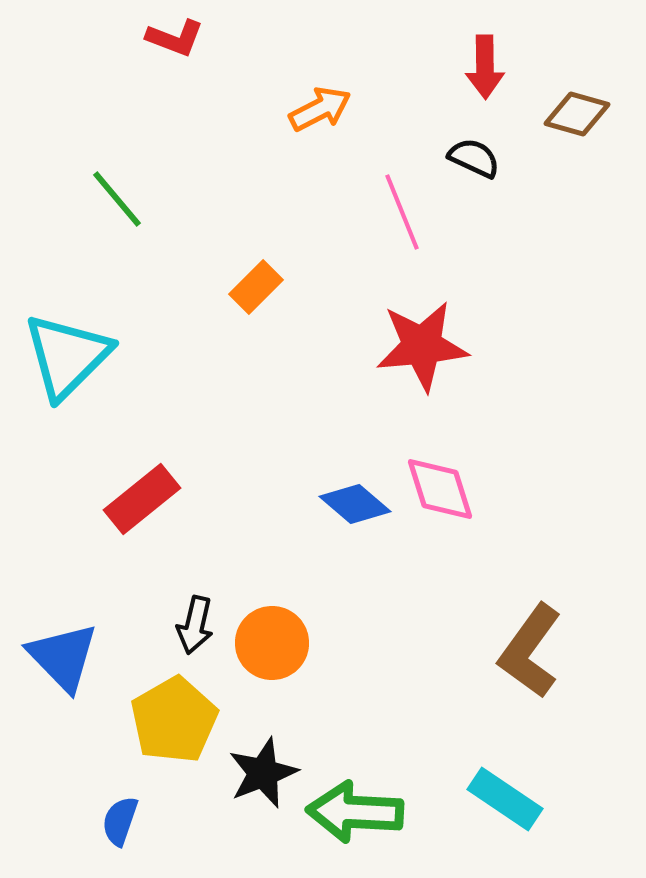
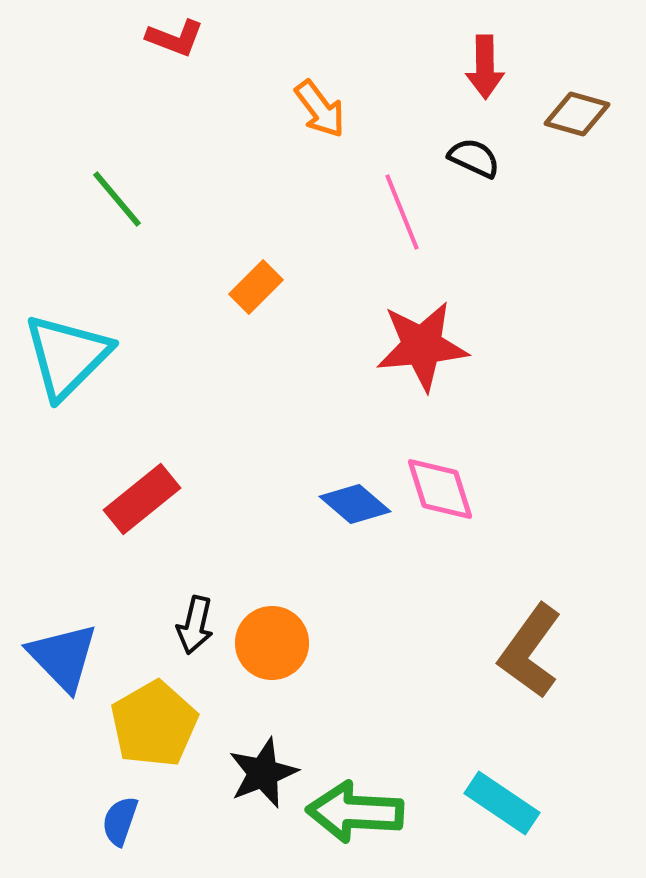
orange arrow: rotated 80 degrees clockwise
yellow pentagon: moved 20 px left, 4 px down
cyan rectangle: moved 3 px left, 4 px down
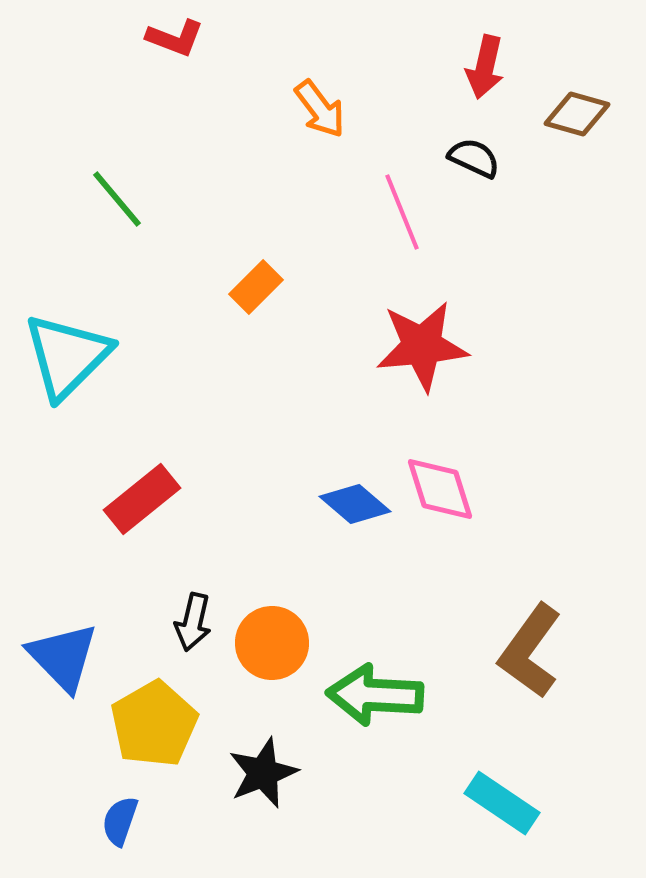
red arrow: rotated 14 degrees clockwise
black arrow: moved 2 px left, 3 px up
green arrow: moved 20 px right, 117 px up
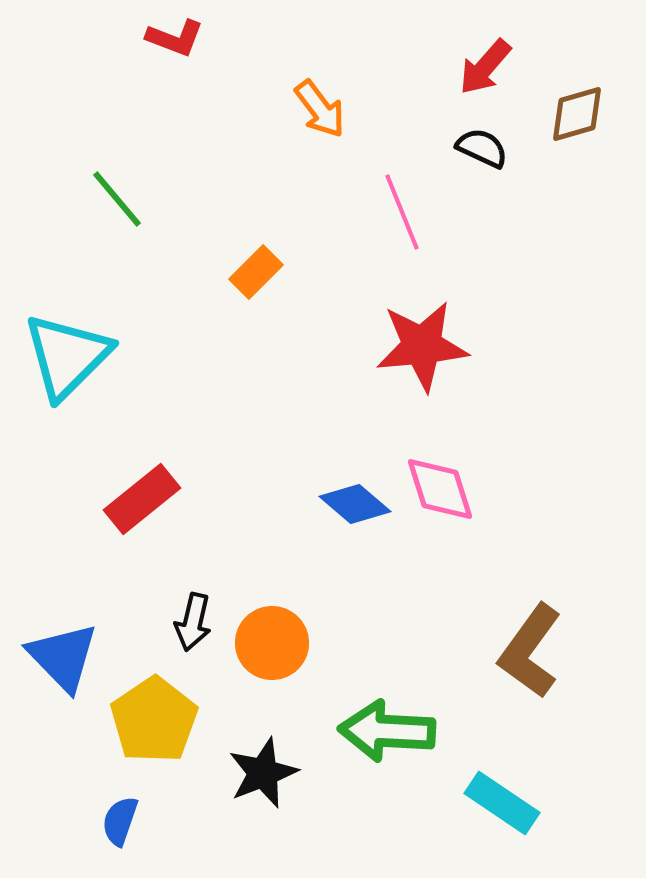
red arrow: rotated 28 degrees clockwise
brown diamond: rotated 32 degrees counterclockwise
black semicircle: moved 8 px right, 10 px up
orange rectangle: moved 15 px up
green arrow: moved 12 px right, 36 px down
yellow pentagon: moved 4 px up; rotated 4 degrees counterclockwise
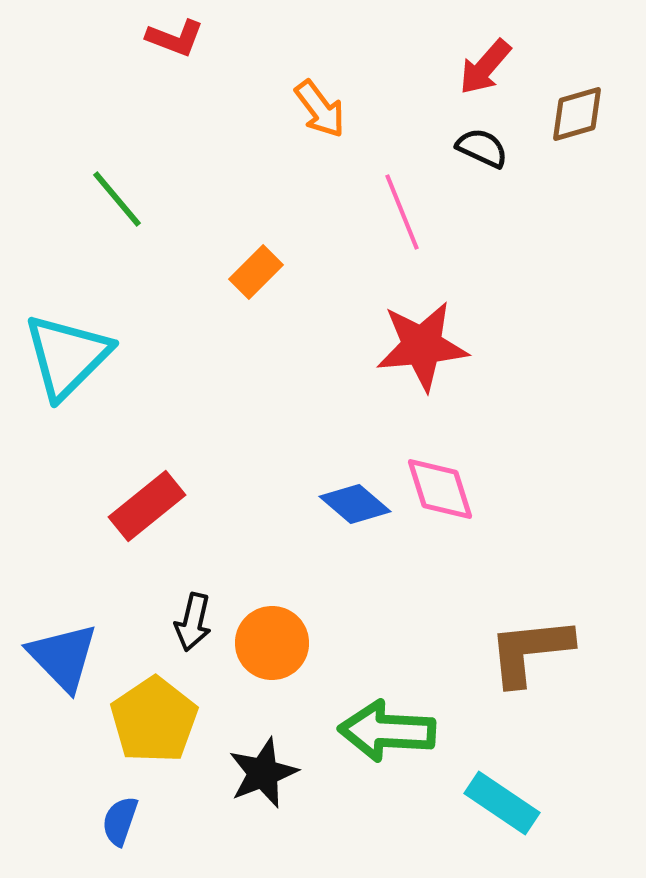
red rectangle: moved 5 px right, 7 px down
brown L-shape: rotated 48 degrees clockwise
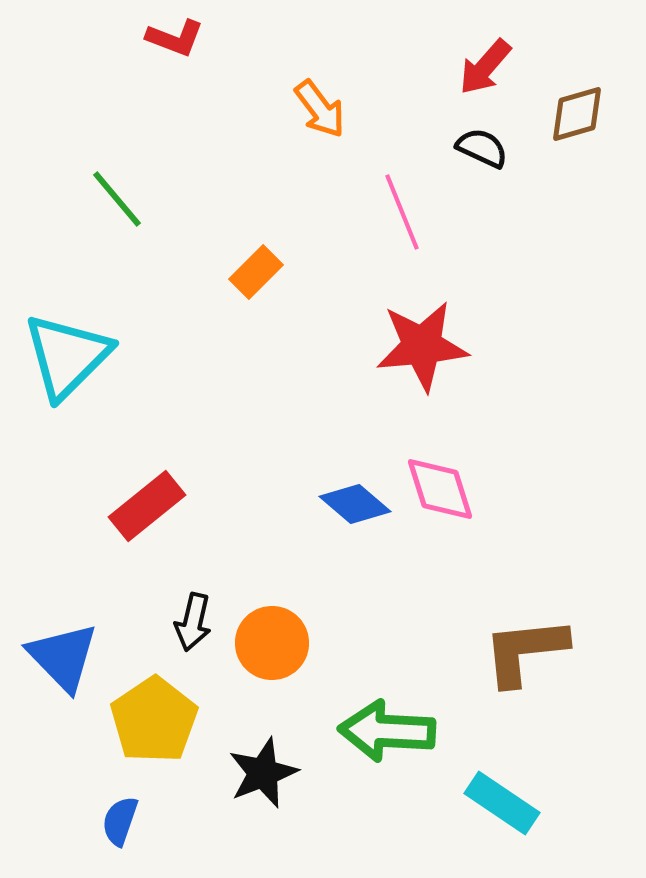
brown L-shape: moved 5 px left
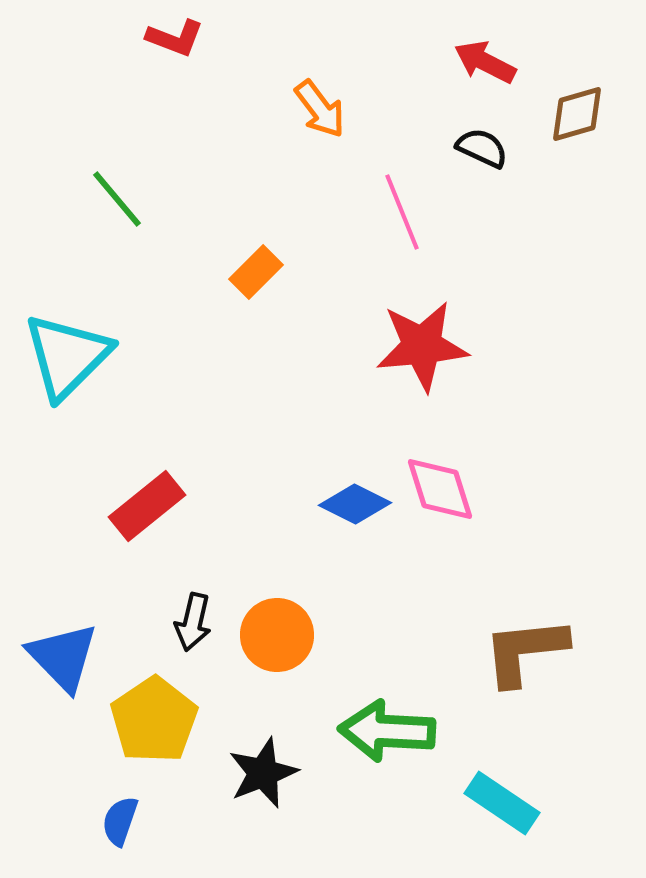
red arrow: moved 5 px up; rotated 76 degrees clockwise
blue diamond: rotated 14 degrees counterclockwise
orange circle: moved 5 px right, 8 px up
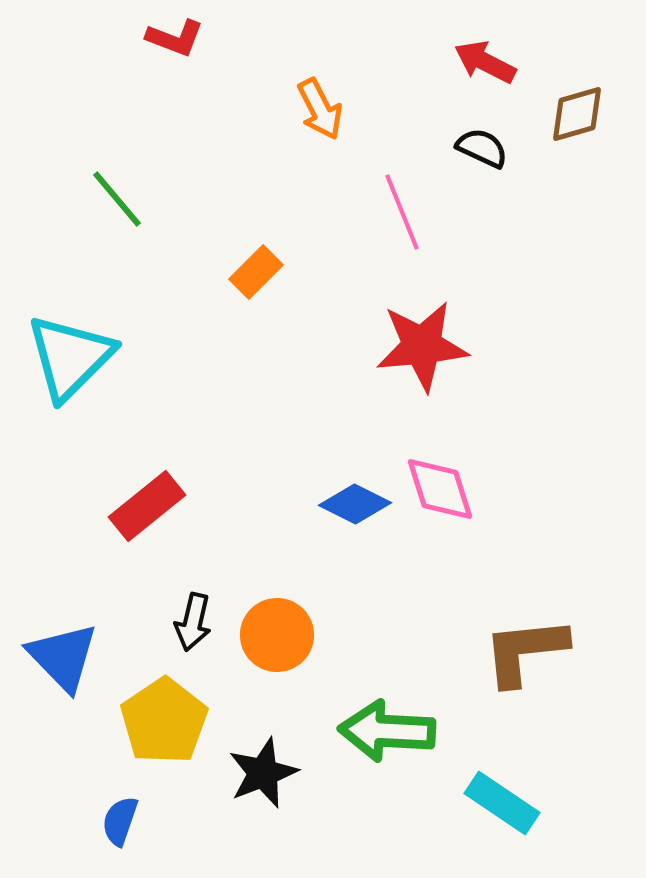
orange arrow: rotated 10 degrees clockwise
cyan triangle: moved 3 px right, 1 px down
yellow pentagon: moved 10 px right, 1 px down
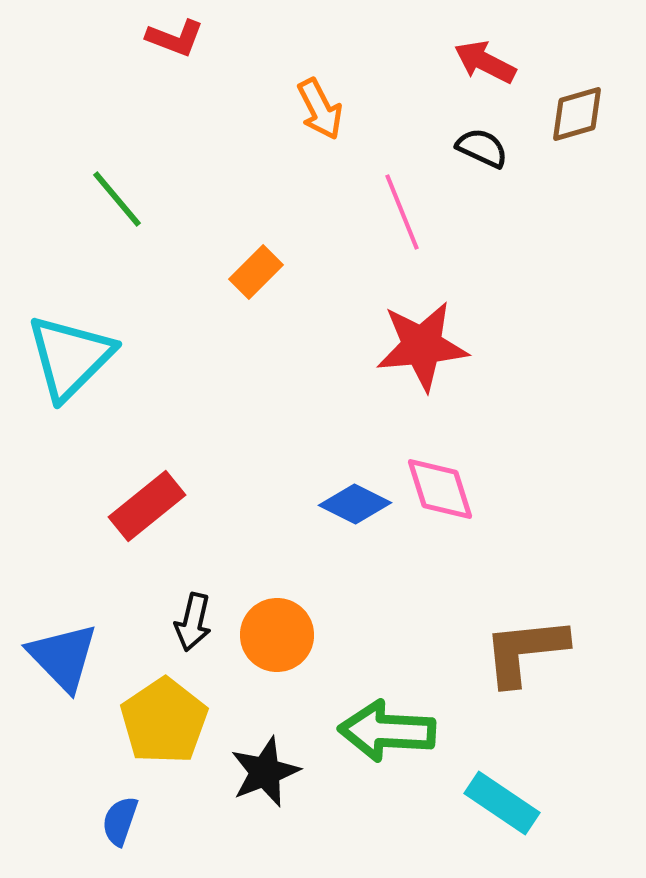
black star: moved 2 px right, 1 px up
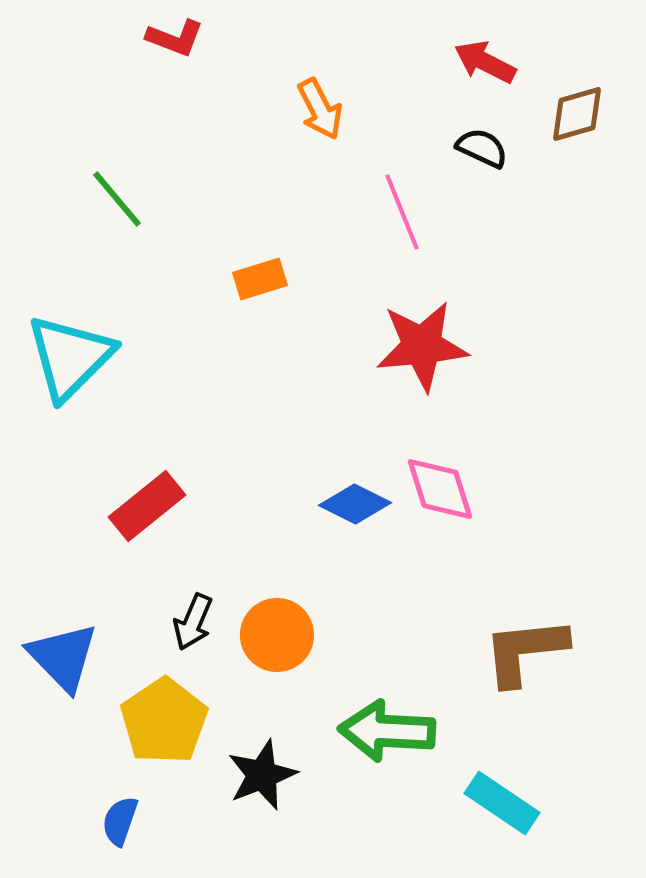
orange rectangle: moved 4 px right, 7 px down; rotated 28 degrees clockwise
black arrow: rotated 10 degrees clockwise
black star: moved 3 px left, 3 px down
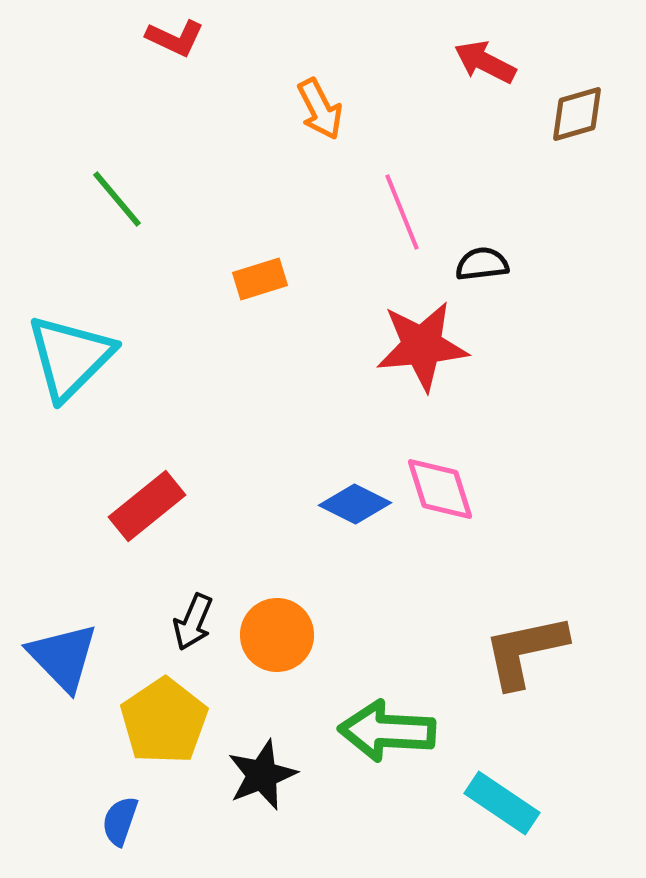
red L-shape: rotated 4 degrees clockwise
black semicircle: moved 116 px down; rotated 32 degrees counterclockwise
brown L-shape: rotated 6 degrees counterclockwise
